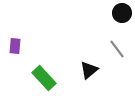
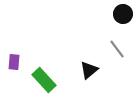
black circle: moved 1 px right, 1 px down
purple rectangle: moved 1 px left, 16 px down
green rectangle: moved 2 px down
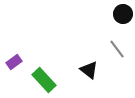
purple rectangle: rotated 49 degrees clockwise
black triangle: rotated 42 degrees counterclockwise
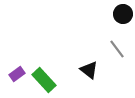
purple rectangle: moved 3 px right, 12 px down
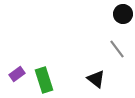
black triangle: moved 7 px right, 9 px down
green rectangle: rotated 25 degrees clockwise
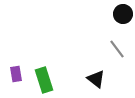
purple rectangle: moved 1 px left; rotated 63 degrees counterclockwise
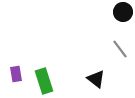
black circle: moved 2 px up
gray line: moved 3 px right
green rectangle: moved 1 px down
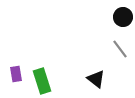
black circle: moved 5 px down
green rectangle: moved 2 px left
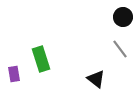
purple rectangle: moved 2 px left
green rectangle: moved 1 px left, 22 px up
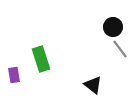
black circle: moved 10 px left, 10 px down
purple rectangle: moved 1 px down
black triangle: moved 3 px left, 6 px down
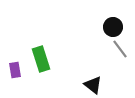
purple rectangle: moved 1 px right, 5 px up
